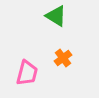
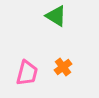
orange cross: moved 9 px down
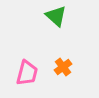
green triangle: rotated 10 degrees clockwise
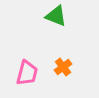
green triangle: rotated 20 degrees counterclockwise
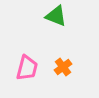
pink trapezoid: moved 5 px up
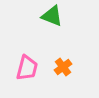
green triangle: moved 4 px left
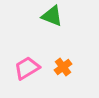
pink trapezoid: rotated 136 degrees counterclockwise
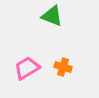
orange cross: rotated 36 degrees counterclockwise
